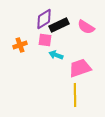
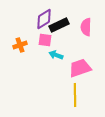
pink semicircle: rotated 60 degrees clockwise
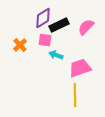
purple diamond: moved 1 px left, 1 px up
pink semicircle: rotated 42 degrees clockwise
orange cross: rotated 24 degrees counterclockwise
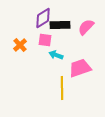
black rectangle: moved 1 px right; rotated 24 degrees clockwise
yellow line: moved 13 px left, 7 px up
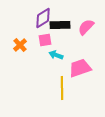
pink square: rotated 16 degrees counterclockwise
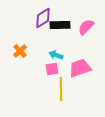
pink square: moved 7 px right, 29 px down
orange cross: moved 6 px down
yellow line: moved 1 px left, 1 px down
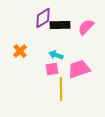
pink trapezoid: moved 1 px left, 1 px down
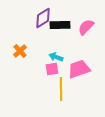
cyan arrow: moved 2 px down
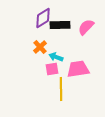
orange cross: moved 20 px right, 4 px up
pink trapezoid: moved 1 px left; rotated 10 degrees clockwise
